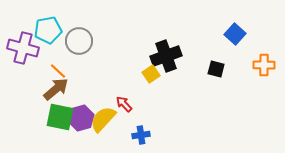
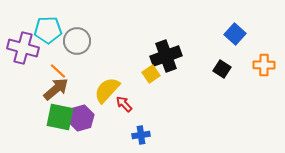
cyan pentagon: rotated 8 degrees clockwise
gray circle: moved 2 px left
black square: moved 6 px right; rotated 18 degrees clockwise
yellow semicircle: moved 4 px right, 29 px up
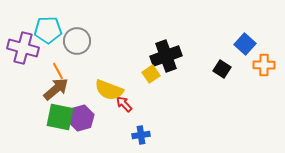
blue square: moved 10 px right, 10 px down
orange line: rotated 18 degrees clockwise
yellow semicircle: moved 2 px right; rotated 112 degrees counterclockwise
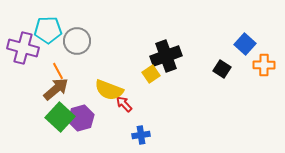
green square: rotated 32 degrees clockwise
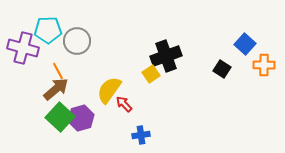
yellow semicircle: rotated 104 degrees clockwise
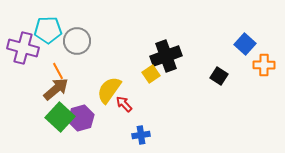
black square: moved 3 px left, 7 px down
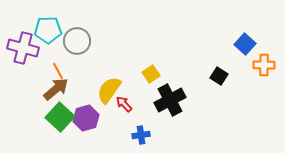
black cross: moved 4 px right, 44 px down; rotated 8 degrees counterclockwise
purple hexagon: moved 5 px right
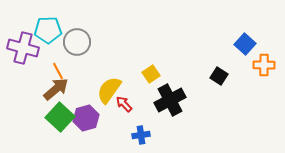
gray circle: moved 1 px down
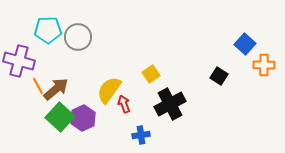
gray circle: moved 1 px right, 5 px up
purple cross: moved 4 px left, 13 px down
orange line: moved 20 px left, 15 px down
black cross: moved 4 px down
red arrow: rotated 24 degrees clockwise
purple hexagon: moved 3 px left; rotated 10 degrees counterclockwise
